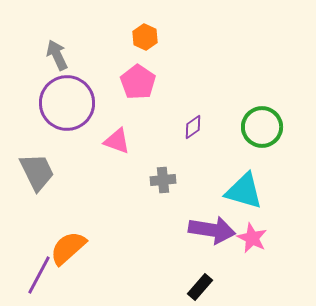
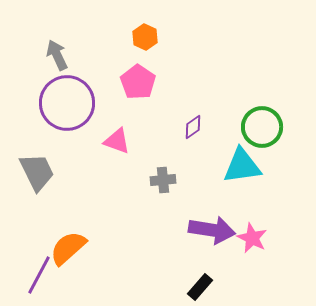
cyan triangle: moved 2 px left, 25 px up; rotated 24 degrees counterclockwise
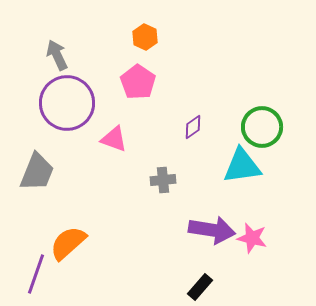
pink triangle: moved 3 px left, 2 px up
gray trapezoid: rotated 48 degrees clockwise
pink star: rotated 12 degrees counterclockwise
orange semicircle: moved 5 px up
purple line: moved 3 px left, 1 px up; rotated 9 degrees counterclockwise
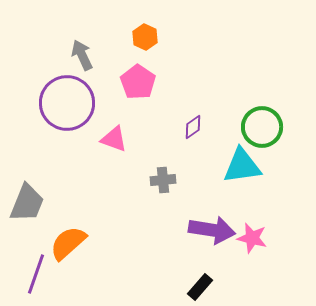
gray arrow: moved 25 px right
gray trapezoid: moved 10 px left, 31 px down
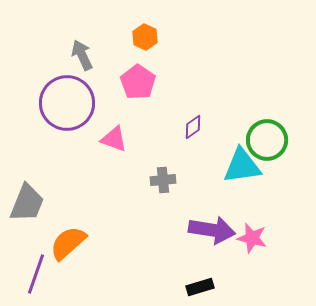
green circle: moved 5 px right, 13 px down
black rectangle: rotated 32 degrees clockwise
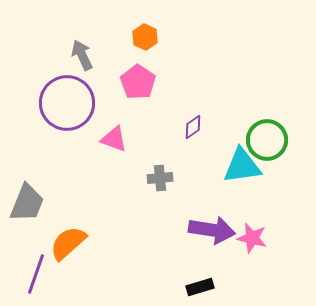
gray cross: moved 3 px left, 2 px up
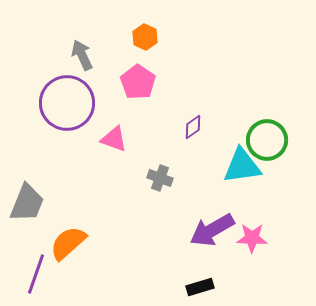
gray cross: rotated 25 degrees clockwise
purple arrow: rotated 141 degrees clockwise
pink star: rotated 12 degrees counterclockwise
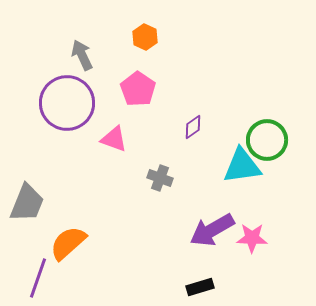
pink pentagon: moved 7 px down
purple line: moved 2 px right, 4 px down
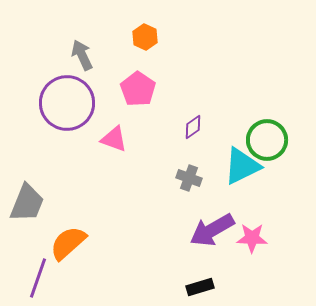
cyan triangle: rotated 18 degrees counterclockwise
gray cross: moved 29 px right
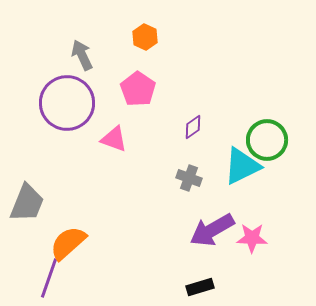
purple line: moved 11 px right
